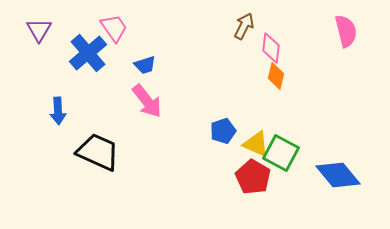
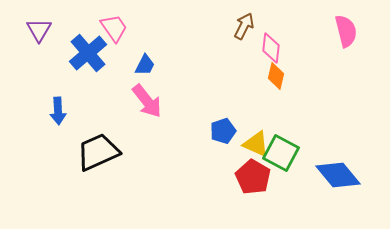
blue trapezoid: rotated 45 degrees counterclockwise
black trapezoid: rotated 48 degrees counterclockwise
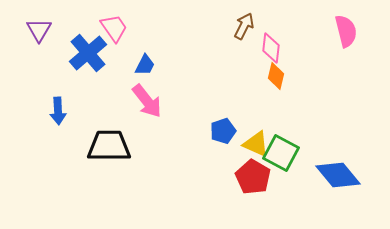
black trapezoid: moved 11 px right, 6 px up; rotated 24 degrees clockwise
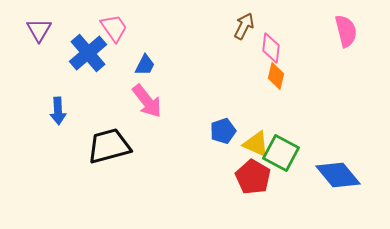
black trapezoid: rotated 15 degrees counterclockwise
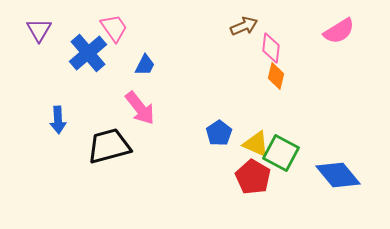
brown arrow: rotated 40 degrees clockwise
pink semicircle: moved 7 px left; rotated 72 degrees clockwise
pink arrow: moved 7 px left, 7 px down
blue arrow: moved 9 px down
blue pentagon: moved 4 px left, 2 px down; rotated 15 degrees counterclockwise
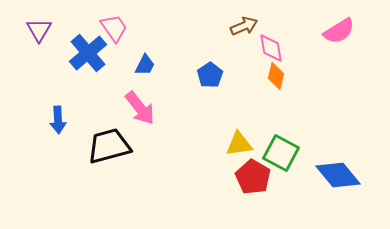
pink diamond: rotated 16 degrees counterclockwise
blue pentagon: moved 9 px left, 58 px up
yellow triangle: moved 17 px left; rotated 32 degrees counterclockwise
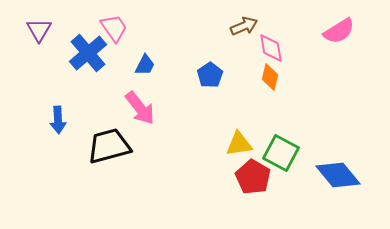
orange diamond: moved 6 px left, 1 px down
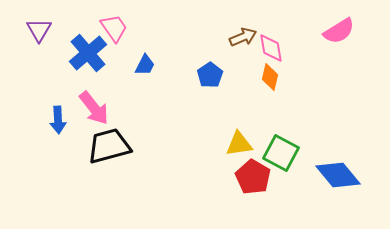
brown arrow: moved 1 px left, 11 px down
pink arrow: moved 46 px left
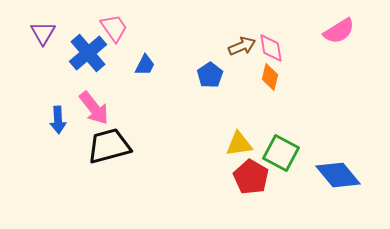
purple triangle: moved 4 px right, 3 px down
brown arrow: moved 1 px left, 9 px down
red pentagon: moved 2 px left
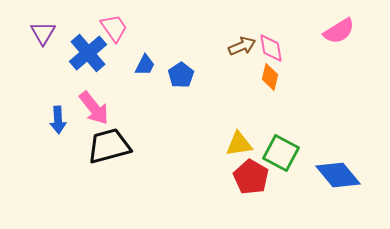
blue pentagon: moved 29 px left
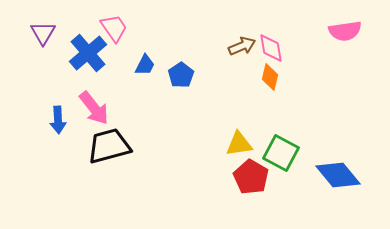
pink semicircle: moved 6 px right; rotated 24 degrees clockwise
